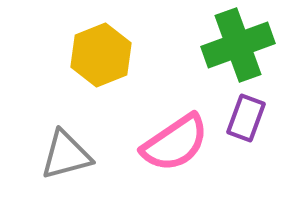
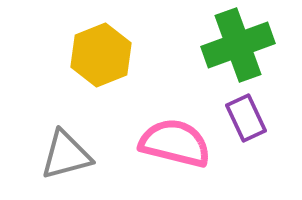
purple rectangle: rotated 45 degrees counterclockwise
pink semicircle: rotated 132 degrees counterclockwise
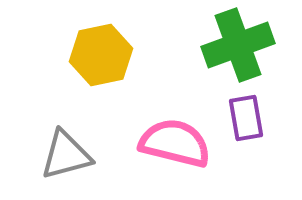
yellow hexagon: rotated 10 degrees clockwise
purple rectangle: rotated 15 degrees clockwise
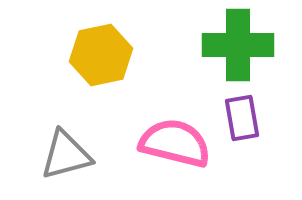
green cross: rotated 20 degrees clockwise
purple rectangle: moved 4 px left
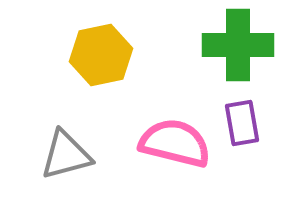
purple rectangle: moved 5 px down
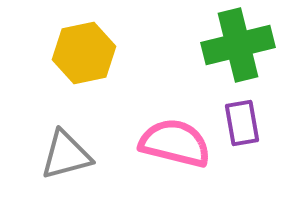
green cross: rotated 14 degrees counterclockwise
yellow hexagon: moved 17 px left, 2 px up
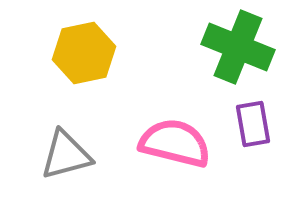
green cross: moved 2 px down; rotated 36 degrees clockwise
purple rectangle: moved 11 px right, 1 px down
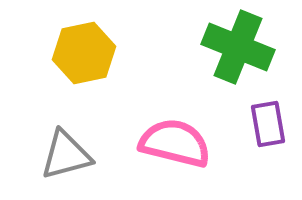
purple rectangle: moved 15 px right
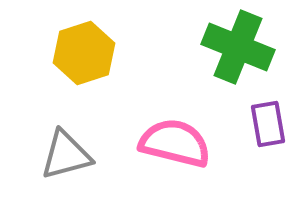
yellow hexagon: rotated 6 degrees counterclockwise
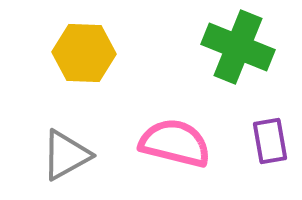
yellow hexagon: rotated 20 degrees clockwise
purple rectangle: moved 2 px right, 17 px down
gray triangle: rotated 14 degrees counterclockwise
